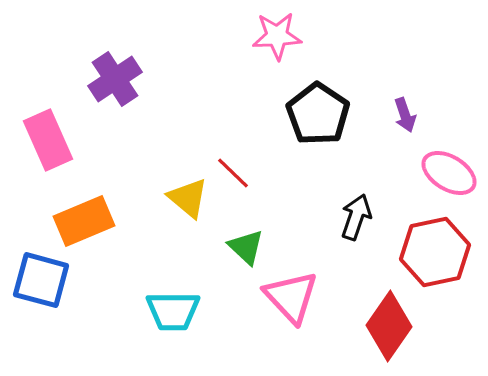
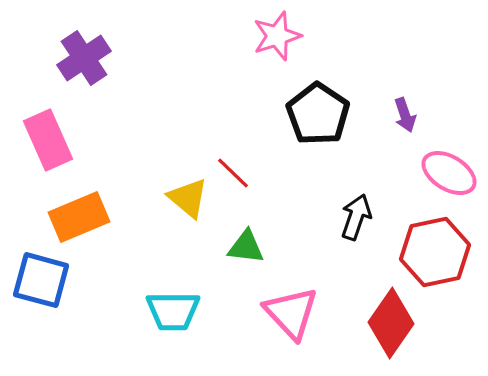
pink star: rotated 15 degrees counterclockwise
purple cross: moved 31 px left, 21 px up
orange rectangle: moved 5 px left, 4 px up
green triangle: rotated 36 degrees counterclockwise
pink triangle: moved 16 px down
red diamond: moved 2 px right, 3 px up
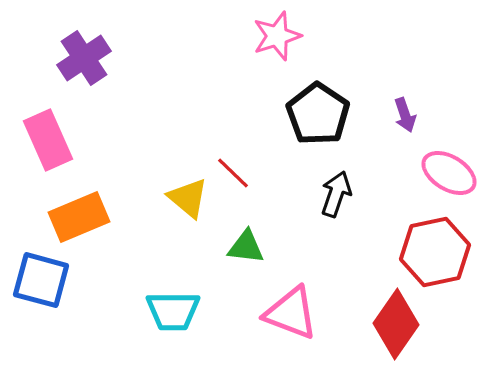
black arrow: moved 20 px left, 23 px up
pink triangle: rotated 26 degrees counterclockwise
red diamond: moved 5 px right, 1 px down
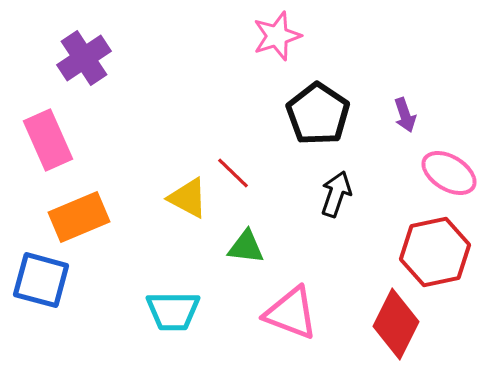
yellow triangle: rotated 12 degrees counterclockwise
red diamond: rotated 8 degrees counterclockwise
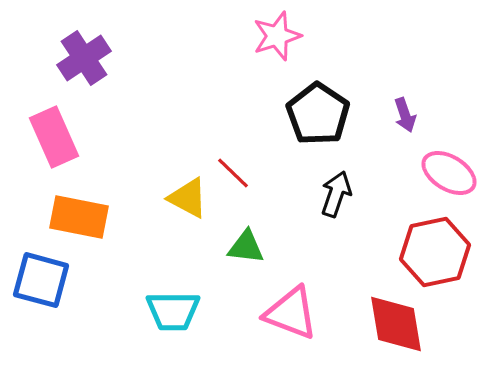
pink rectangle: moved 6 px right, 3 px up
orange rectangle: rotated 34 degrees clockwise
red diamond: rotated 36 degrees counterclockwise
